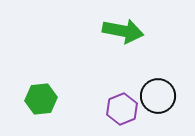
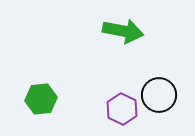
black circle: moved 1 px right, 1 px up
purple hexagon: rotated 12 degrees counterclockwise
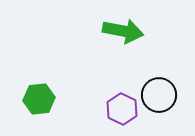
green hexagon: moved 2 px left
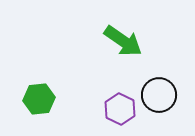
green arrow: moved 10 px down; rotated 24 degrees clockwise
purple hexagon: moved 2 px left
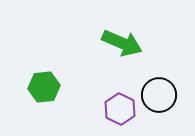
green arrow: moved 1 px left, 2 px down; rotated 12 degrees counterclockwise
green hexagon: moved 5 px right, 12 px up
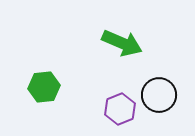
purple hexagon: rotated 12 degrees clockwise
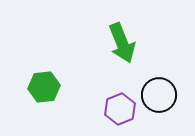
green arrow: rotated 45 degrees clockwise
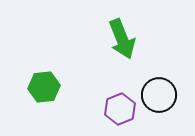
green arrow: moved 4 px up
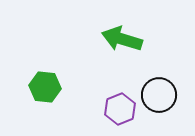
green arrow: rotated 129 degrees clockwise
green hexagon: moved 1 px right; rotated 12 degrees clockwise
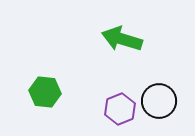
green hexagon: moved 5 px down
black circle: moved 6 px down
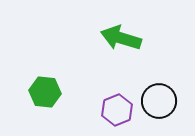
green arrow: moved 1 px left, 1 px up
purple hexagon: moved 3 px left, 1 px down
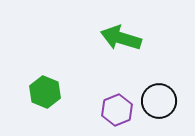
green hexagon: rotated 16 degrees clockwise
